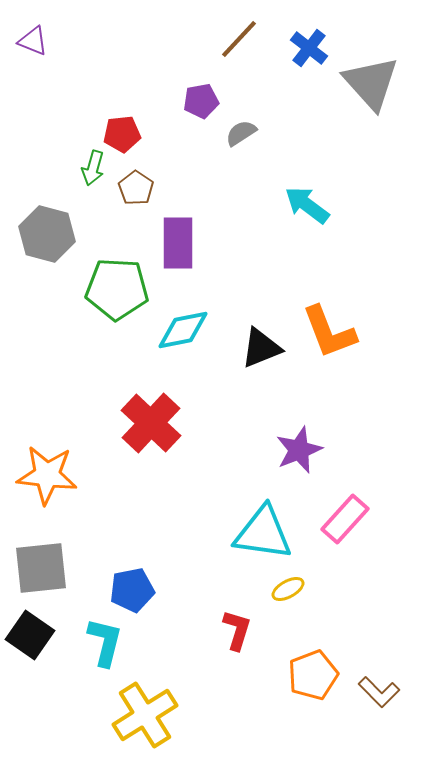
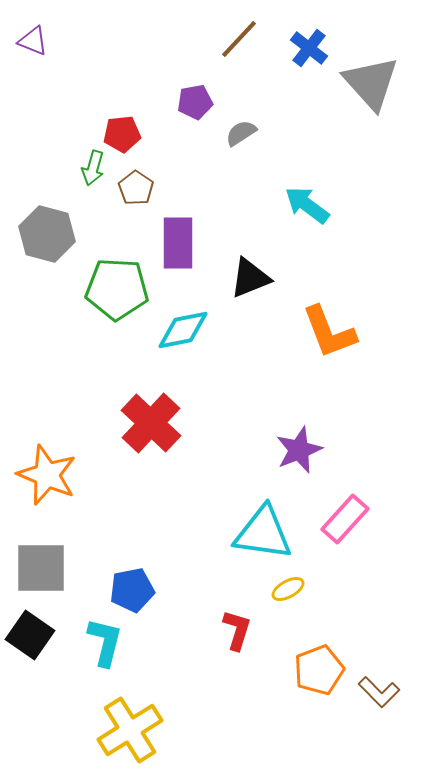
purple pentagon: moved 6 px left, 1 px down
black triangle: moved 11 px left, 70 px up
orange star: rotated 16 degrees clockwise
gray square: rotated 6 degrees clockwise
orange pentagon: moved 6 px right, 5 px up
yellow cross: moved 15 px left, 15 px down
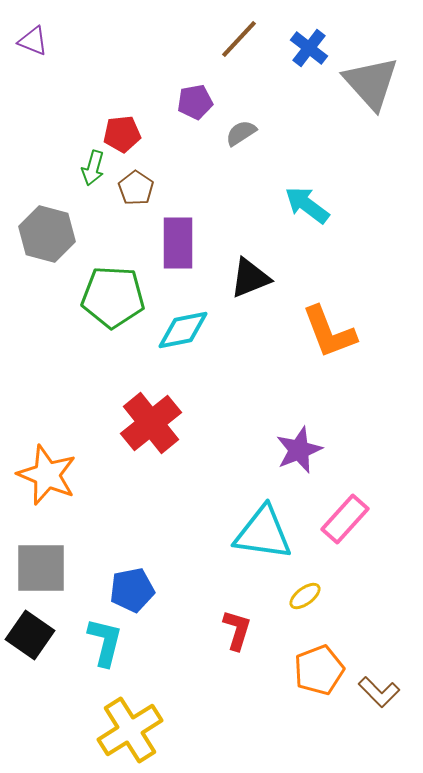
green pentagon: moved 4 px left, 8 px down
red cross: rotated 8 degrees clockwise
yellow ellipse: moved 17 px right, 7 px down; rotated 8 degrees counterclockwise
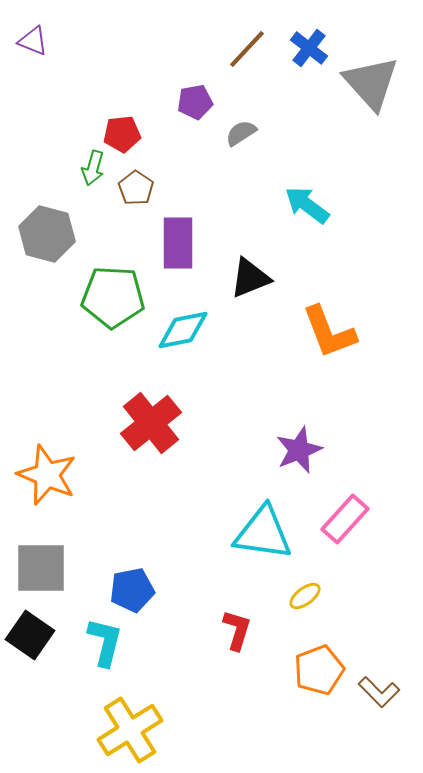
brown line: moved 8 px right, 10 px down
